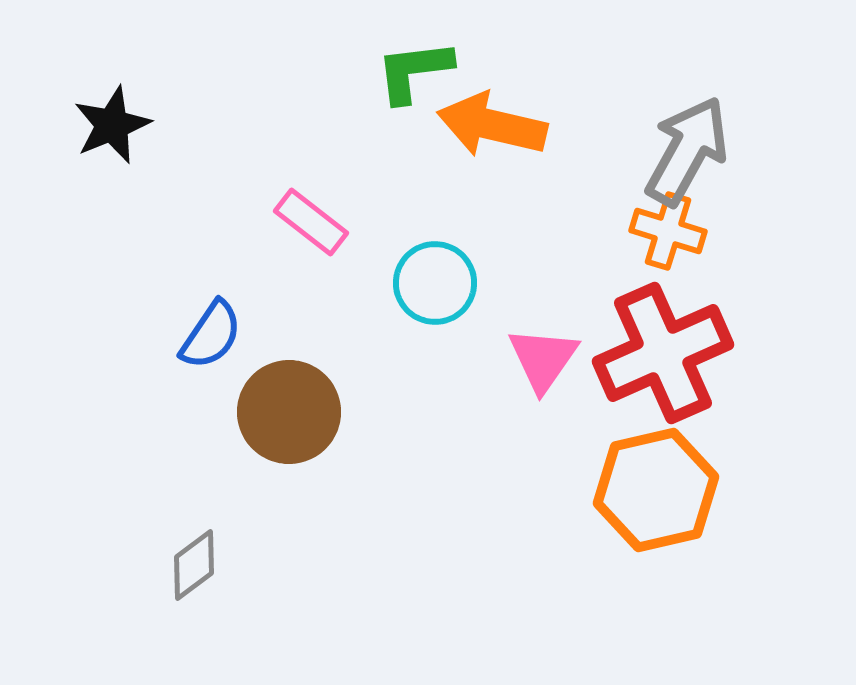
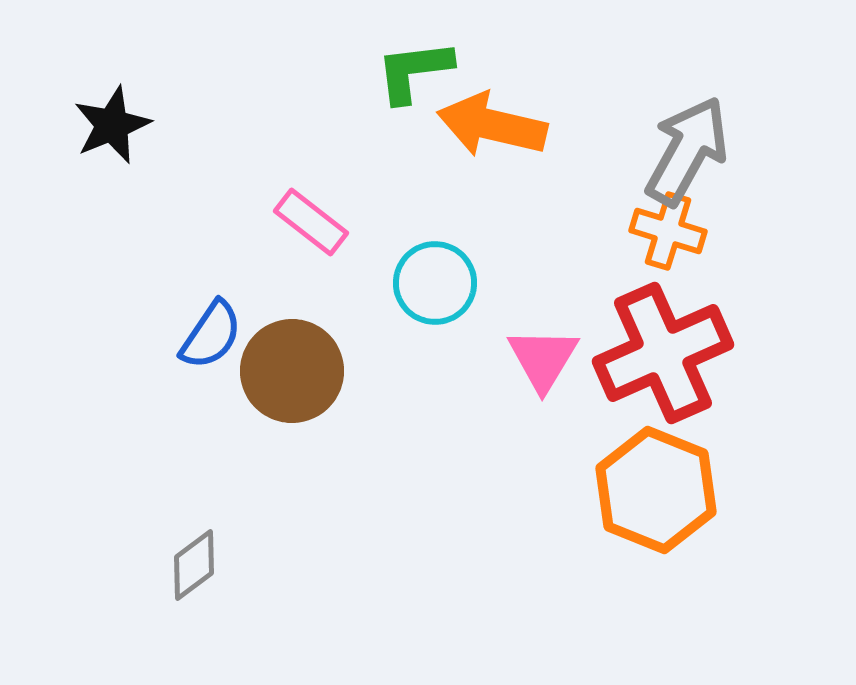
pink triangle: rotated 4 degrees counterclockwise
brown circle: moved 3 px right, 41 px up
orange hexagon: rotated 25 degrees counterclockwise
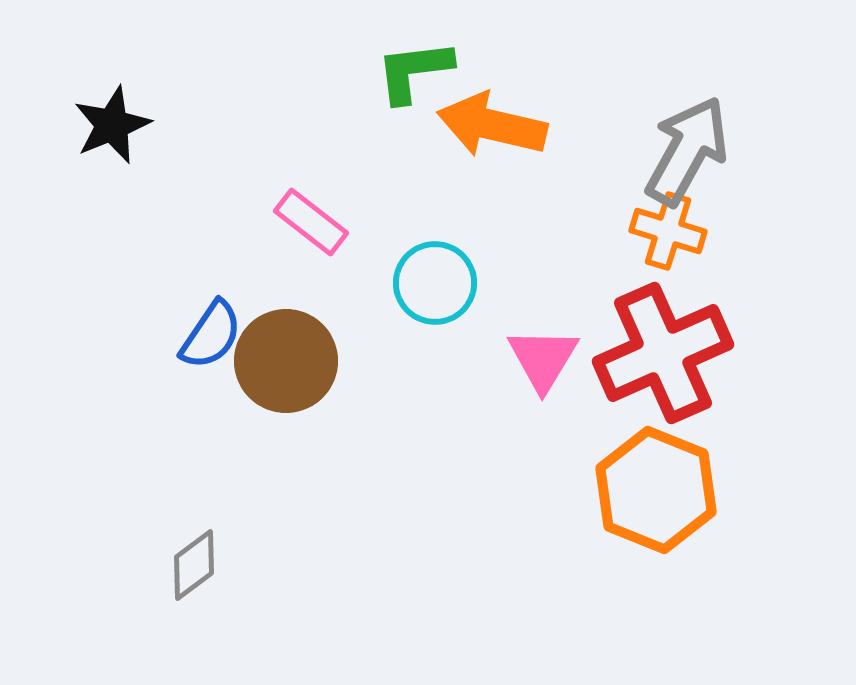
brown circle: moved 6 px left, 10 px up
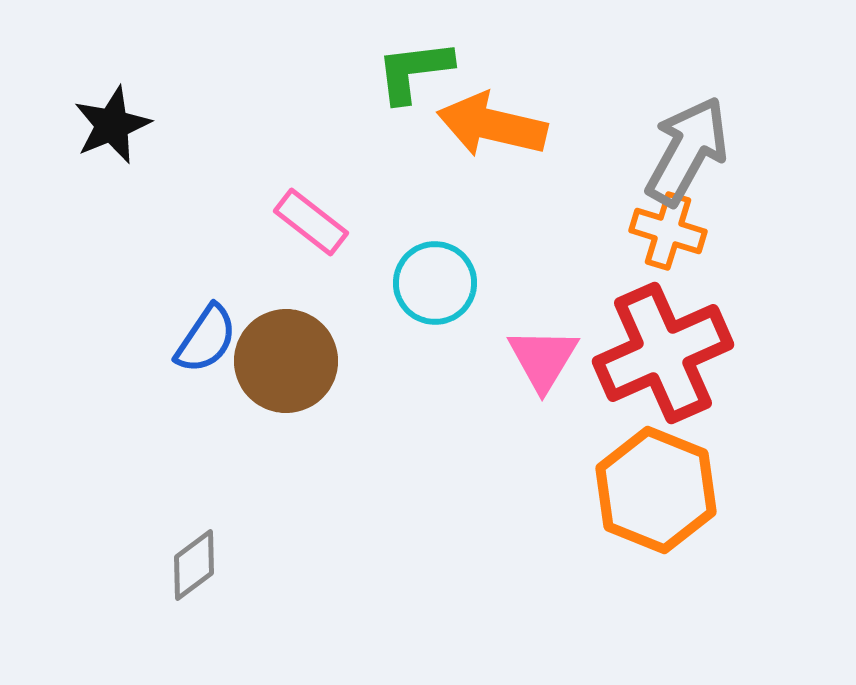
blue semicircle: moved 5 px left, 4 px down
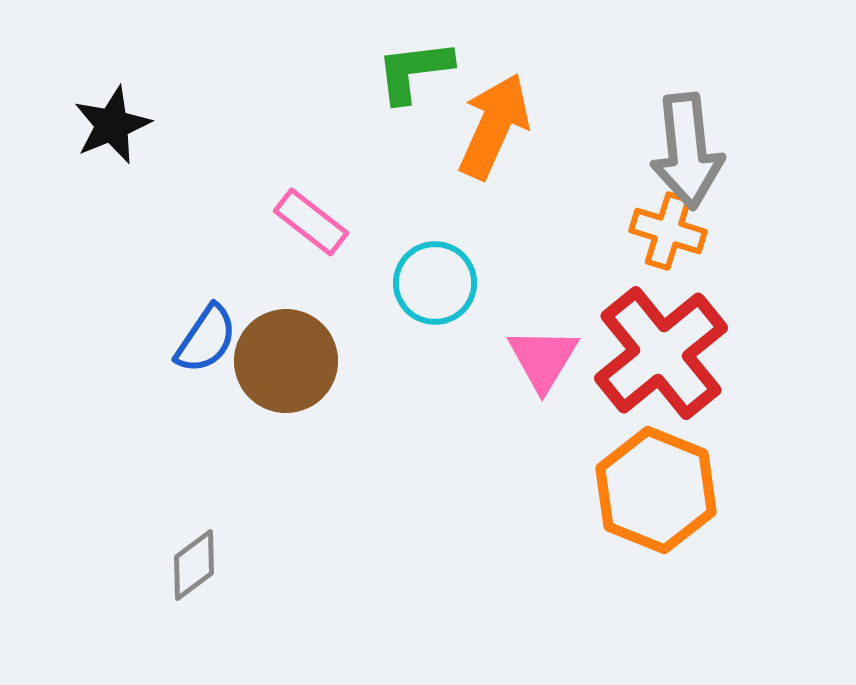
orange arrow: moved 2 px right, 1 px down; rotated 101 degrees clockwise
gray arrow: rotated 145 degrees clockwise
red cross: moved 2 px left; rotated 15 degrees counterclockwise
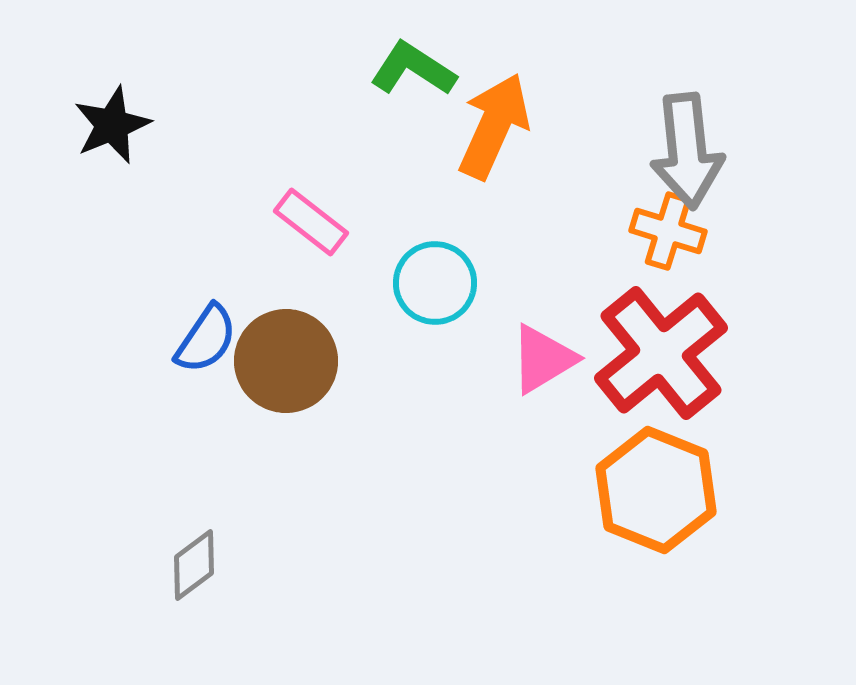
green L-shape: moved 1 px left, 2 px up; rotated 40 degrees clockwise
pink triangle: rotated 28 degrees clockwise
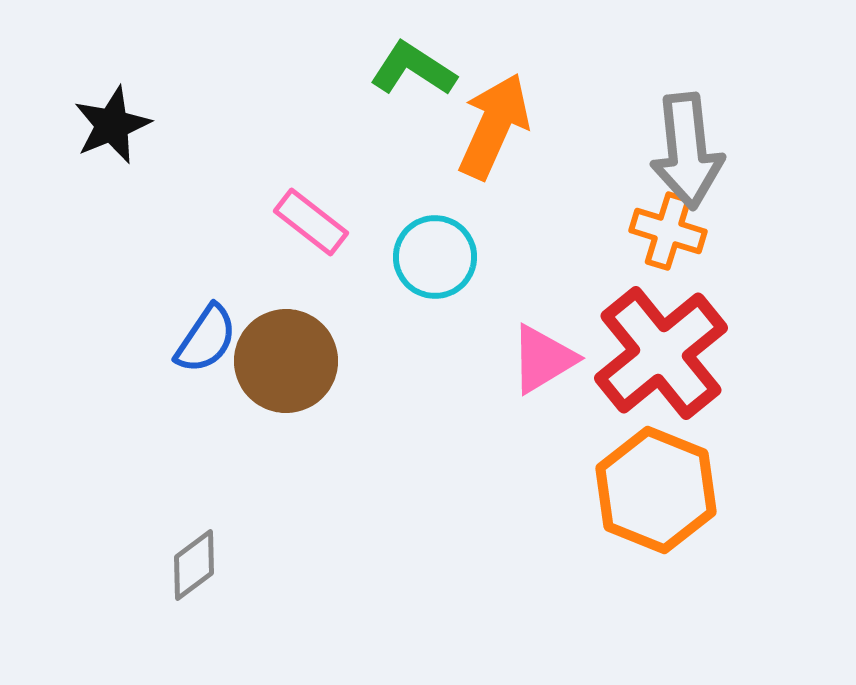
cyan circle: moved 26 px up
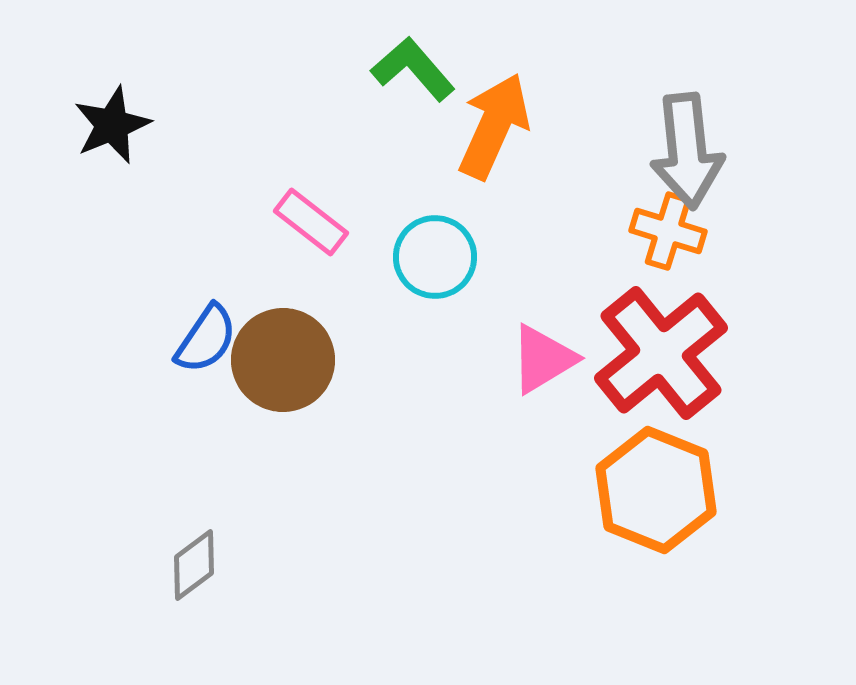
green L-shape: rotated 16 degrees clockwise
brown circle: moved 3 px left, 1 px up
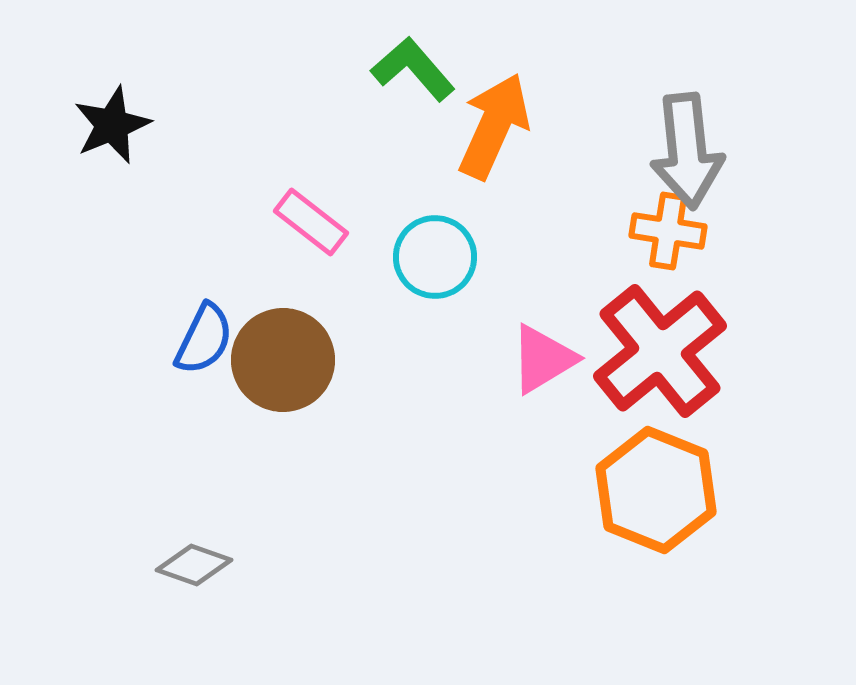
orange cross: rotated 8 degrees counterclockwise
blue semicircle: moved 2 px left; rotated 8 degrees counterclockwise
red cross: moved 1 px left, 2 px up
gray diamond: rotated 56 degrees clockwise
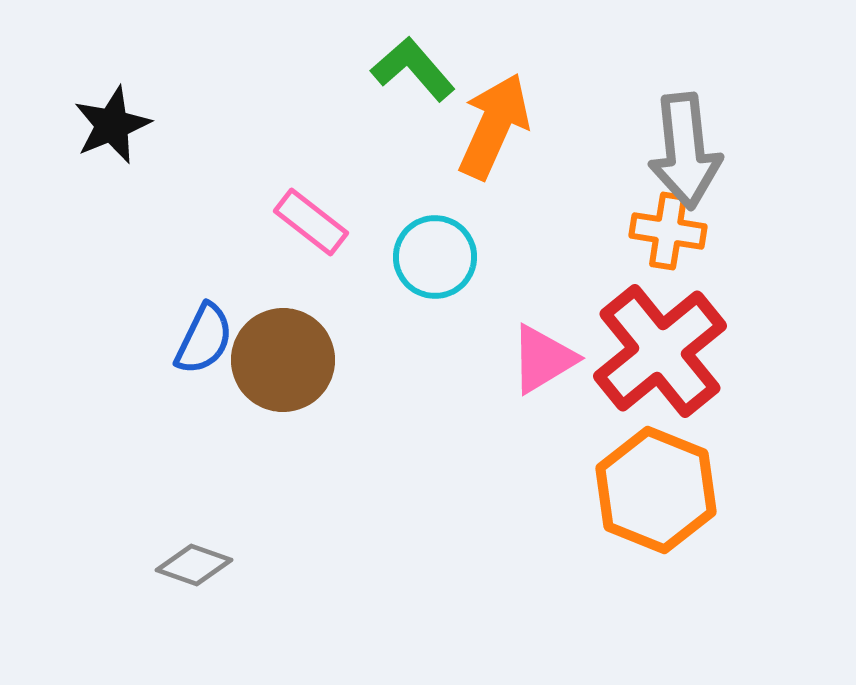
gray arrow: moved 2 px left
